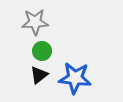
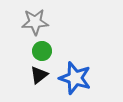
blue star: rotated 12 degrees clockwise
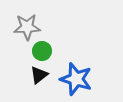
gray star: moved 8 px left, 5 px down
blue star: moved 1 px right, 1 px down
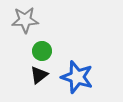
gray star: moved 2 px left, 7 px up
blue star: moved 1 px right, 2 px up
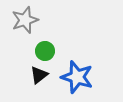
gray star: rotated 16 degrees counterclockwise
green circle: moved 3 px right
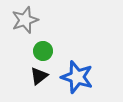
green circle: moved 2 px left
black triangle: moved 1 px down
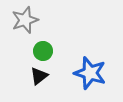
blue star: moved 13 px right, 4 px up
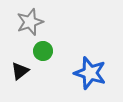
gray star: moved 5 px right, 2 px down
black triangle: moved 19 px left, 5 px up
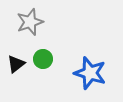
green circle: moved 8 px down
black triangle: moved 4 px left, 7 px up
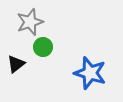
green circle: moved 12 px up
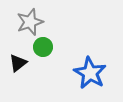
black triangle: moved 2 px right, 1 px up
blue star: rotated 12 degrees clockwise
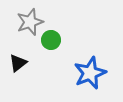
green circle: moved 8 px right, 7 px up
blue star: rotated 20 degrees clockwise
